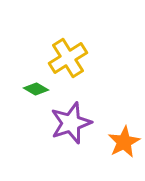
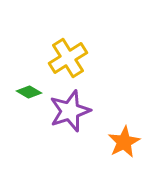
green diamond: moved 7 px left, 3 px down
purple star: moved 1 px left, 12 px up
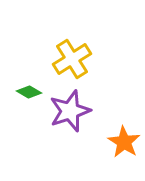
yellow cross: moved 4 px right, 1 px down
orange star: rotated 12 degrees counterclockwise
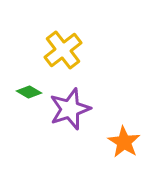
yellow cross: moved 9 px left, 9 px up; rotated 6 degrees counterclockwise
purple star: moved 2 px up
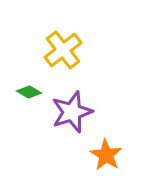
purple star: moved 2 px right, 3 px down
orange star: moved 18 px left, 13 px down
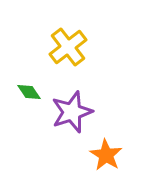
yellow cross: moved 5 px right, 3 px up
green diamond: rotated 25 degrees clockwise
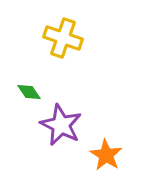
yellow cross: moved 5 px left, 9 px up; rotated 33 degrees counterclockwise
purple star: moved 11 px left, 13 px down; rotated 27 degrees counterclockwise
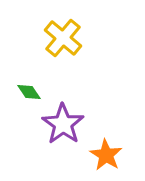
yellow cross: rotated 21 degrees clockwise
purple star: moved 2 px right, 1 px up; rotated 9 degrees clockwise
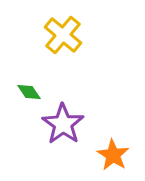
yellow cross: moved 3 px up
orange star: moved 7 px right
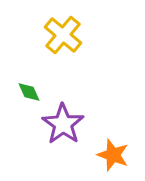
green diamond: rotated 10 degrees clockwise
orange star: rotated 12 degrees counterclockwise
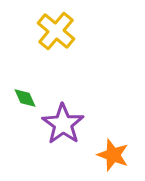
yellow cross: moved 7 px left, 4 px up
green diamond: moved 4 px left, 6 px down
